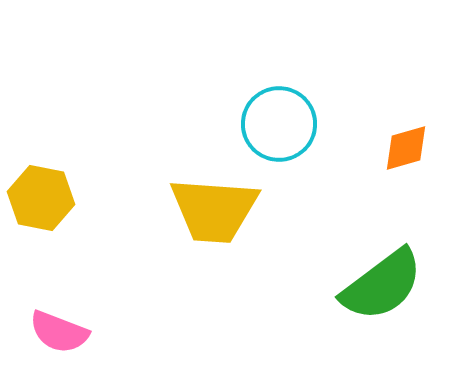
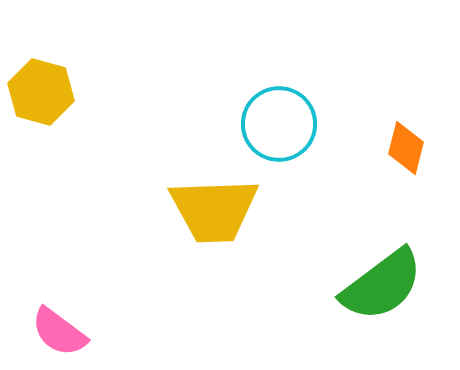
orange diamond: rotated 60 degrees counterclockwise
yellow hexagon: moved 106 px up; rotated 4 degrees clockwise
yellow trapezoid: rotated 6 degrees counterclockwise
pink semicircle: rotated 16 degrees clockwise
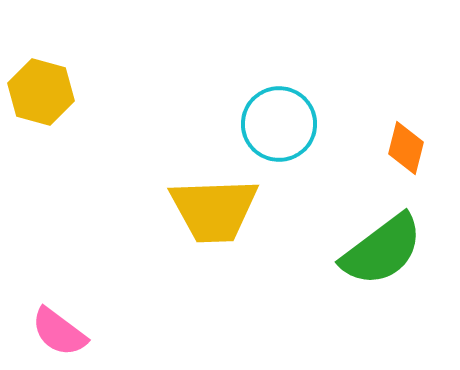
green semicircle: moved 35 px up
